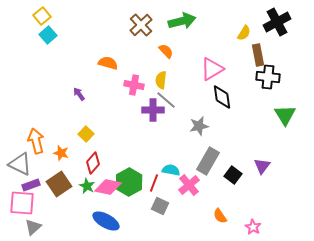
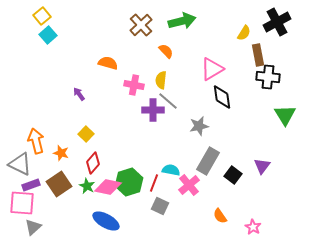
gray line at (166, 100): moved 2 px right, 1 px down
green hexagon at (129, 182): rotated 12 degrees clockwise
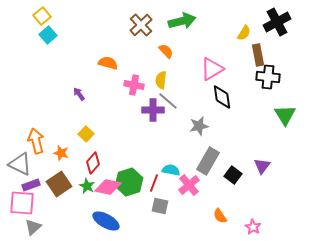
gray square at (160, 206): rotated 12 degrees counterclockwise
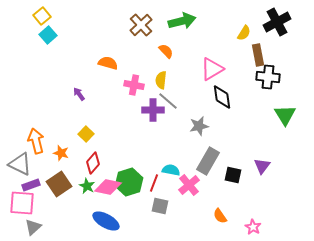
black square at (233, 175): rotated 24 degrees counterclockwise
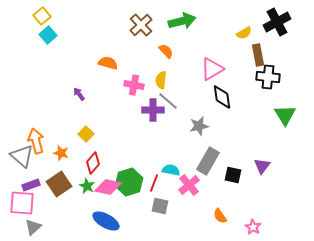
yellow semicircle at (244, 33): rotated 28 degrees clockwise
gray triangle at (20, 164): moved 2 px right, 8 px up; rotated 15 degrees clockwise
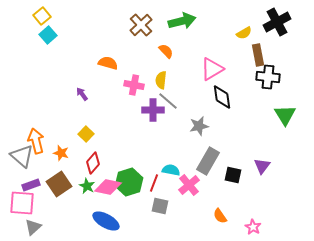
purple arrow at (79, 94): moved 3 px right
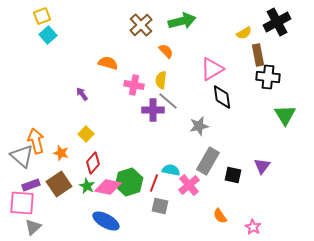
yellow square at (42, 16): rotated 18 degrees clockwise
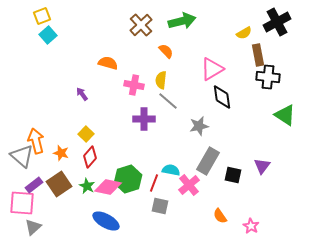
purple cross at (153, 110): moved 9 px left, 9 px down
green triangle at (285, 115): rotated 25 degrees counterclockwise
red diamond at (93, 163): moved 3 px left, 6 px up
green hexagon at (129, 182): moved 1 px left, 3 px up
purple rectangle at (31, 185): moved 3 px right; rotated 18 degrees counterclockwise
pink star at (253, 227): moved 2 px left, 1 px up
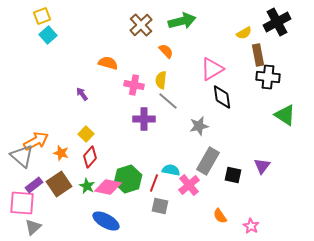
orange arrow at (36, 141): rotated 75 degrees clockwise
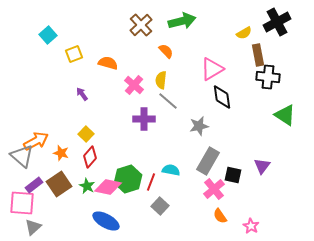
yellow square at (42, 16): moved 32 px right, 38 px down
pink cross at (134, 85): rotated 30 degrees clockwise
red line at (154, 183): moved 3 px left, 1 px up
pink cross at (189, 185): moved 25 px right, 4 px down
gray square at (160, 206): rotated 30 degrees clockwise
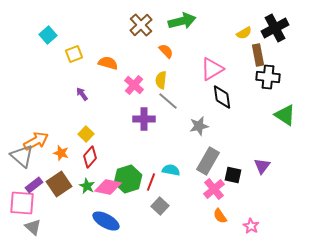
black cross at (277, 22): moved 2 px left, 6 px down
gray triangle at (33, 227): rotated 36 degrees counterclockwise
